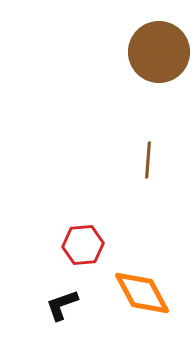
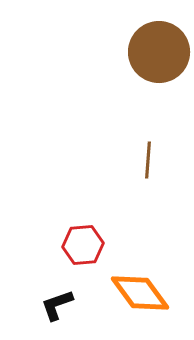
orange diamond: moved 2 px left; rotated 8 degrees counterclockwise
black L-shape: moved 5 px left
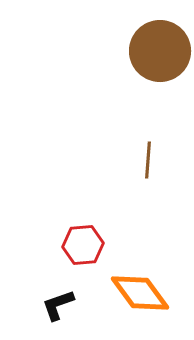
brown circle: moved 1 px right, 1 px up
black L-shape: moved 1 px right
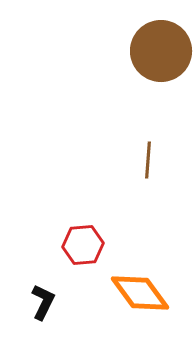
brown circle: moved 1 px right
black L-shape: moved 15 px left, 3 px up; rotated 135 degrees clockwise
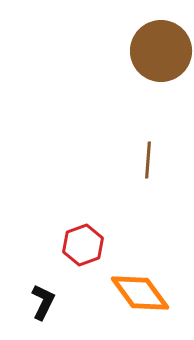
red hexagon: rotated 15 degrees counterclockwise
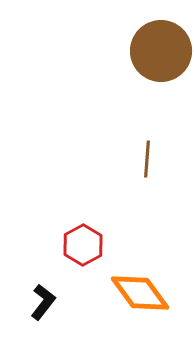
brown line: moved 1 px left, 1 px up
red hexagon: rotated 9 degrees counterclockwise
black L-shape: rotated 12 degrees clockwise
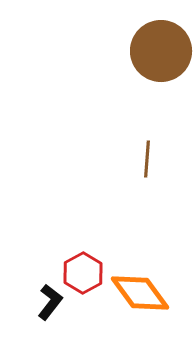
red hexagon: moved 28 px down
black L-shape: moved 7 px right
